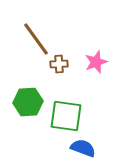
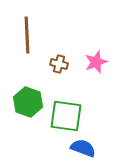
brown line: moved 9 px left, 4 px up; rotated 33 degrees clockwise
brown cross: rotated 18 degrees clockwise
green hexagon: rotated 24 degrees clockwise
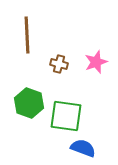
green hexagon: moved 1 px right, 1 px down
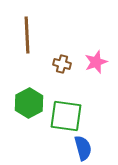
brown cross: moved 3 px right
green hexagon: rotated 12 degrees clockwise
blue semicircle: rotated 55 degrees clockwise
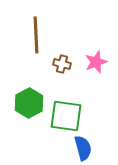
brown line: moved 9 px right
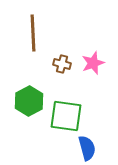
brown line: moved 3 px left, 2 px up
pink star: moved 3 px left, 1 px down
green hexagon: moved 2 px up
blue semicircle: moved 4 px right
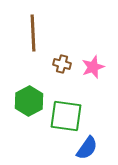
pink star: moved 4 px down
blue semicircle: rotated 50 degrees clockwise
